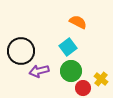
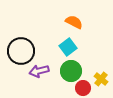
orange semicircle: moved 4 px left
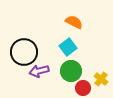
black circle: moved 3 px right, 1 px down
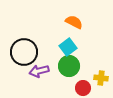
green circle: moved 2 px left, 5 px up
yellow cross: moved 1 px up; rotated 32 degrees counterclockwise
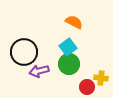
green circle: moved 2 px up
red circle: moved 4 px right, 1 px up
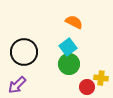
purple arrow: moved 22 px left, 14 px down; rotated 30 degrees counterclockwise
